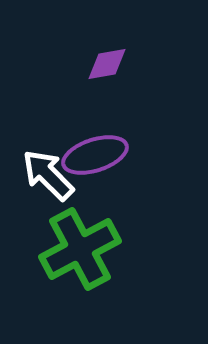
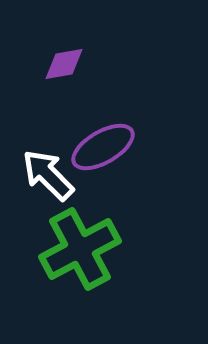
purple diamond: moved 43 px left
purple ellipse: moved 8 px right, 8 px up; rotated 12 degrees counterclockwise
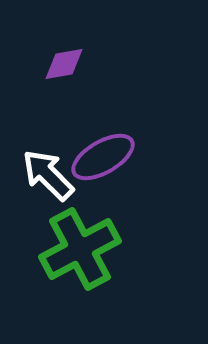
purple ellipse: moved 10 px down
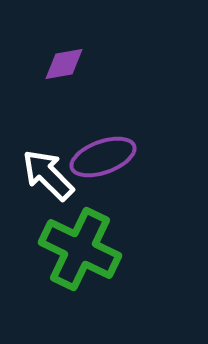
purple ellipse: rotated 10 degrees clockwise
green cross: rotated 36 degrees counterclockwise
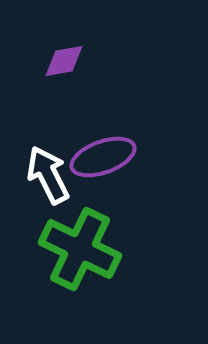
purple diamond: moved 3 px up
white arrow: rotated 18 degrees clockwise
